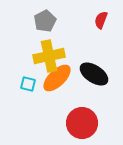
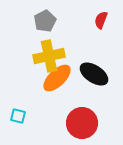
cyan square: moved 10 px left, 32 px down
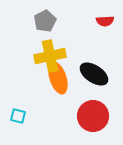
red semicircle: moved 4 px right, 1 px down; rotated 114 degrees counterclockwise
yellow cross: moved 1 px right
orange ellipse: moved 1 px right; rotated 64 degrees counterclockwise
red circle: moved 11 px right, 7 px up
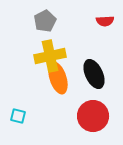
black ellipse: rotated 32 degrees clockwise
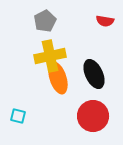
red semicircle: rotated 12 degrees clockwise
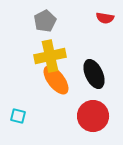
red semicircle: moved 3 px up
orange ellipse: moved 2 px left, 2 px down; rotated 20 degrees counterclockwise
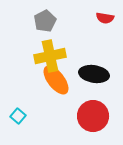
black ellipse: rotated 56 degrees counterclockwise
cyan square: rotated 28 degrees clockwise
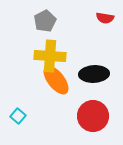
yellow cross: rotated 16 degrees clockwise
black ellipse: rotated 12 degrees counterclockwise
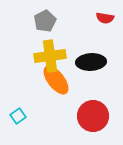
yellow cross: rotated 12 degrees counterclockwise
black ellipse: moved 3 px left, 12 px up
cyan square: rotated 14 degrees clockwise
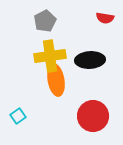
black ellipse: moved 1 px left, 2 px up
orange ellipse: rotated 28 degrees clockwise
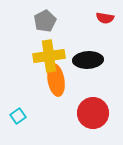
yellow cross: moved 1 px left
black ellipse: moved 2 px left
red circle: moved 3 px up
